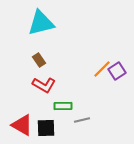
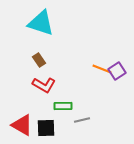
cyan triangle: rotated 32 degrees clockwise
orange line: rotated 66 degrees clockwise
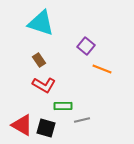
purple square: moved 31 px left, 25 px up; rotated 18 degrees counterclockwise
black square: rotated 18 degrees clockwise
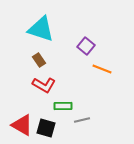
cyan triangle: moved 6 px down
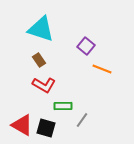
gray line: rotated 42 degrees counterclockwise
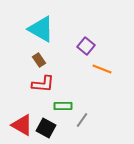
cyan triangle: rotated 12 degrees clockwise
red L-shape: moved 1 px left, 1 px up; rotated 25 degrees counterclockwise
black square: rotated 12 degrees clockwise
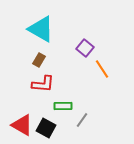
purple square: moved 1 px left, 2 px down
brown rectangle: rotated 64 degrees clockwise
orange line: rotated 36 degrees clockwise
